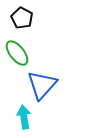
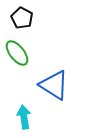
blue triangle: moved 12 px right; rotated 40 degrees counterclockwise
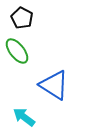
green ellipse: moved 2 px up
cyan arrow: rotated 45 degrees counterclockwise
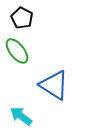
cyan arrow: moved 3 px left, 1 px up
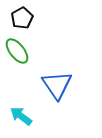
black pentagon: rotated 15 degrees clockwise
blue triangle: moved 3 px right; rotated 24 degrees clockwise
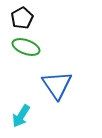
green ellipse: moved 9 px right, 4 px up; rotated 32 degrees counterclockwise
cyan arrow: rotated 95 degrees counterclockwise
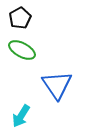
black pentagon: moved 2 px left
green ellipse: moved 4 px left, 3 px down; rotated 8 degrees clockwise
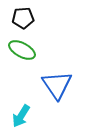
black pentagon: moved 3 px right; rotated 25 degrees clockwise
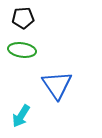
green ellipse: rotated 20 degrees counterclockwise
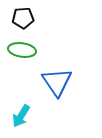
blue triangle: moved 3 px up
